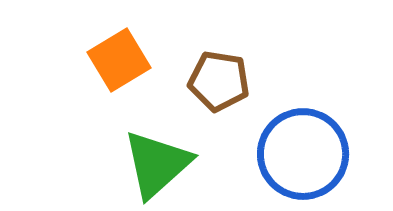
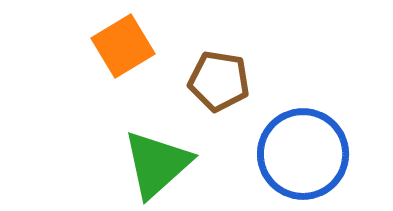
orange square: moved 4 px right, 14 px up
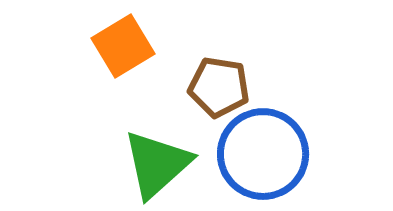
brown pentagon: moved 6 px down
blue circle: moved 40 px left
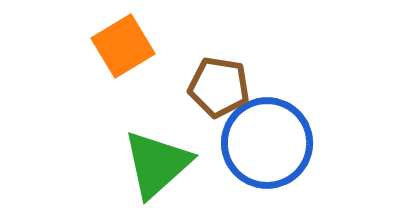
blue circle: moved 4 px right, 11 px up
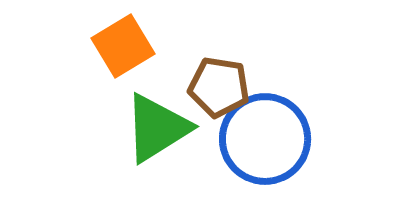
blue circle: moved 2 px left, 4 px up
green triangle: moved 36 px up; rotated 10 degrees clockwise
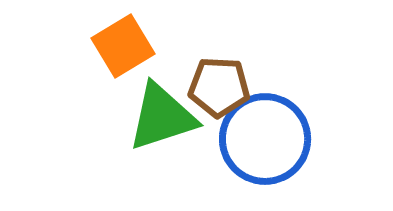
brown pentagon: rotated 6 degrees counterclockwise
green triangle: moved 5 px right, 11 px up; rotated 14 degrees clockwise
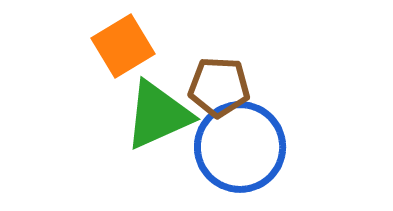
green triangle: moved 4 px left, 2 px up; rotated 6 degrees counterclockwise
blue circle: moved 25 px left, 8 px down
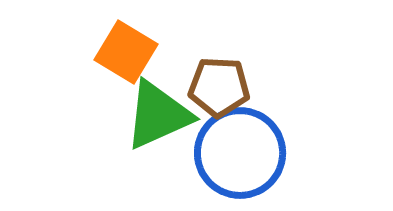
orange square: moved 3 px right, 6 px down; rotated 28 degrees counterclockwise
blue circle: moved 6 px down
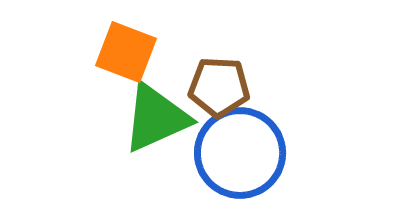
orange square: rotated 10 degrees counterclockwise
green triangle: moved 2 px left, 3 px down
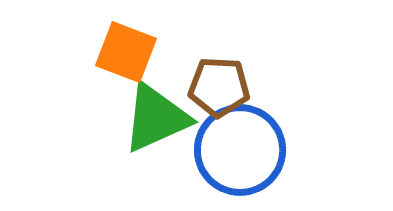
blue circle: moved 3 px up
